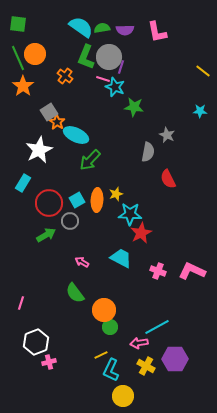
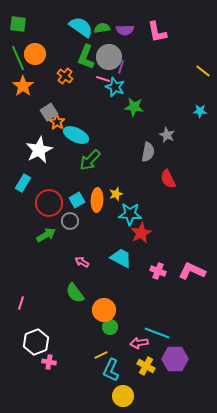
cyan line at (157, 327): moved 6 px down; rotated 50 degrees clockwise
pink cross at (49, 362): rotated 24 degrees clockwise
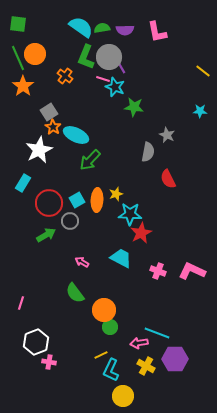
purple line at (121, 67): rotated 48 degrees counterclockwise
orange star at (57, 122): moved 4 px left, 5 px down
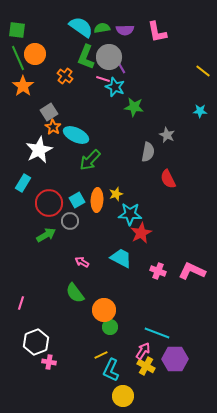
green square at (18, 24): moved 1 px left, 6 px down
pink arrow at (139, 343): moved 4 px right, 8 px down; rotated 132 degrees clockwise
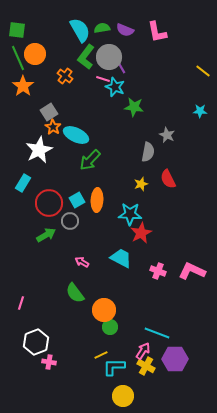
cyan semicircle at (81, 27): moved 1 px left, 3 px down; rotated 25 degrees clockwise
purple semicircle at (125, 30): rotated 24 degrees clockwise
green L-shape at (86, 57): rotated 15 degrees clockwise
yellow star at (116, 194): moved 25 px right, 10 px up
cyan L-shape at (111, 370): moved 3 px right, 3 px up; rotated 65 degrees clockwise
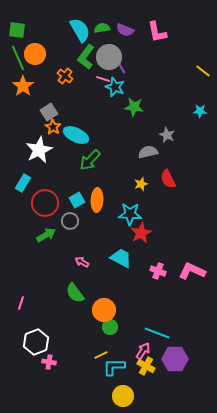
gray semicircle at (148, 152): rotated 114 degrees counterclockwise
red circle at (49, 203): moved 4 px left
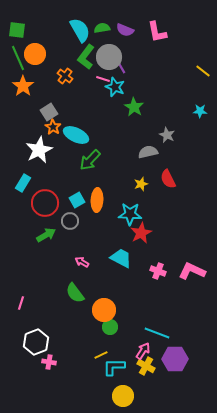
green star at (134, 107): rotated 24 degrees clockwise
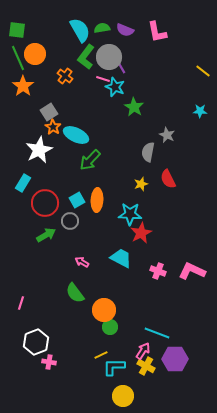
gray semicircle at (148, 152): rotated 66 degrees counterclockwise
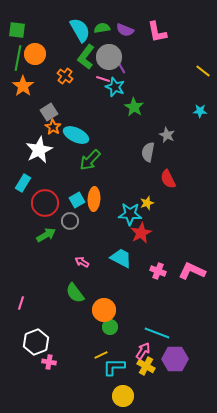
green line at (18, 58): rotated 35 degrees clockwise
yellow star at (141, 184): moved 6 px right, 19 px down
orange ellipse at (97, 200): moved 3 px left, 1 px up
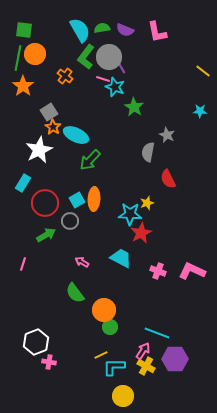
green square at (17, 30): moved 7 px right
pink line at (21, 303): moved 2 px right, 39 px up
